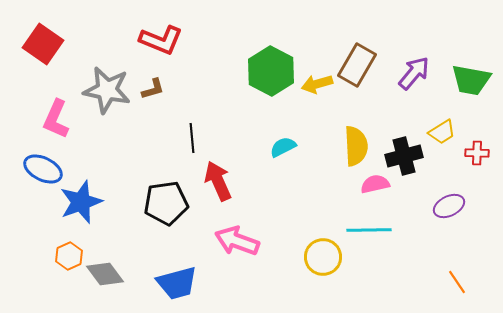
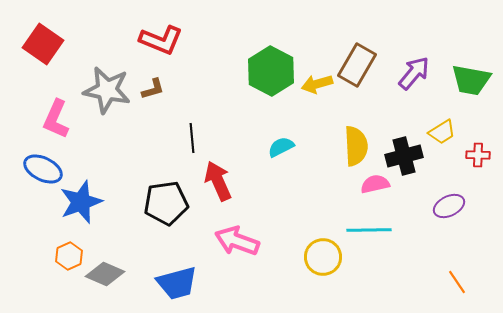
cyan semicircle: moved 2 px left
red cross: moved 1 px right, 2 px down
gray diamond: rotated 30 degrees counterclockwise
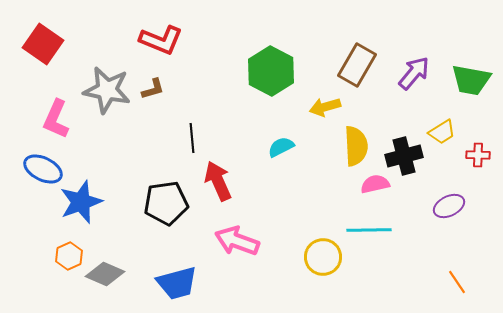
yellow arrow: moved 8 px right, 23 px down
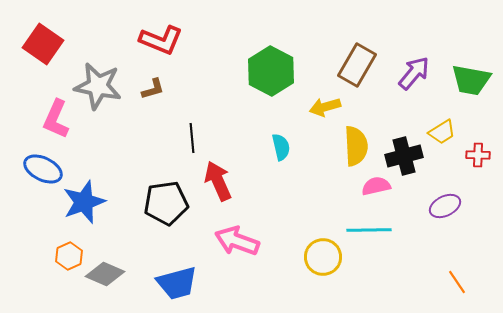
gray star: moved 9 px left, 4 px up
cyan semicircle: rotated 104 degrees clockwise
pink semicircle: moved 1 px right, 2 px down
blue star: moved 3 px right
purple ellipse: moved 4 px left
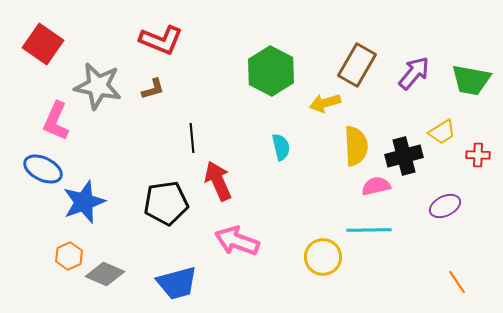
yellow arrow: moved 4 px up
pink L-shape: moved 2 px down
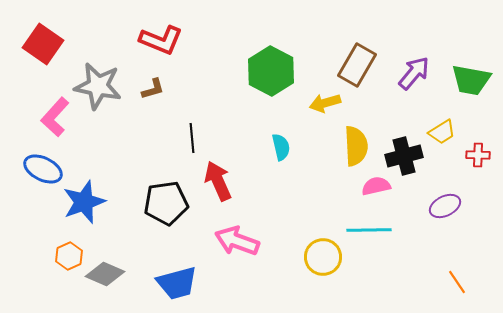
pink L-shape: moved 1 px left, 4 px up; rotated 18 degrees clockwise
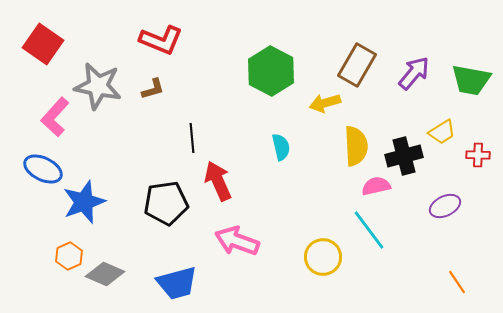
cyan line: rotated 54 degrees clockwise
